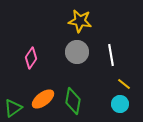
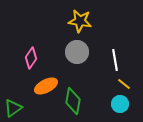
white line: moved 4 px right, 5 px down
orange ellipse: moved 3 px right, 13 px up; rotated 10 degrees clockwise
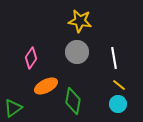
white line: moved 1 px left, 2 px up
yellow line: moved 5 px left, 1 px down
cyan circle: moved 2 px left
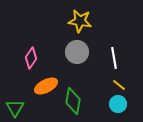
green triangle: moved 2 px right; rotated 24 degrees counterclockwise
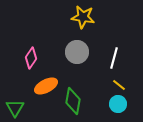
yellow star: moved 3 px right, 4 px up
white line: rotated 25 degrees clockwise
